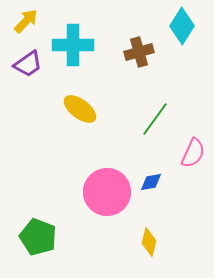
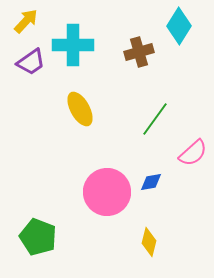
cyan diamond: moved 3 px left
purple trapezoid: moved 3 px right, 2 px up
yellow ellipse: rotated 24 degrees clockwise
pink semicircle: rotated 24 degrees clockwise
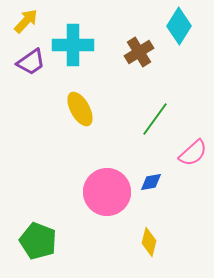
brown cross: rotated 16 degrees counterclockwise
green pentagon: moved 4 px down
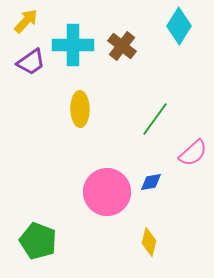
brown cross: moved 17 px left, 6 px up; rotated 20 degrees counterclockwise
yellow ellipse: rotated 28 degrees clockwise
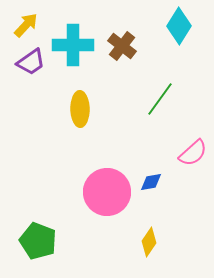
yellow arrow: moved 4 px down
green line: moved 5 px right, 20 px up
yellow diamond: rotated 20 degrees clockwise
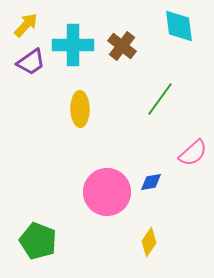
cyan diamond: rotated 39 degrees counterclockwise
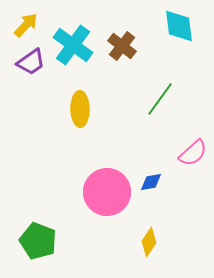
cyan cross: rotated 36 degrees clockwise
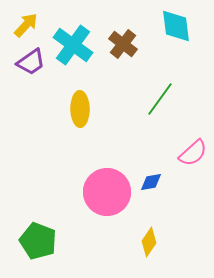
cyan diamond: moved 3 px left
brown cross: moved 1 px right, 2 px up
